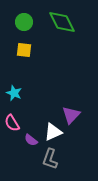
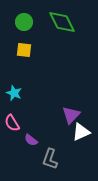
white triangle: moved 28 px right
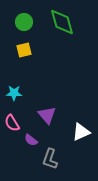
green diamond: rotated 12 degrees clockwise
yellow square: rotated 21 degrees counterclockwise
cyan star: rotated 21 degrees counterclockwise
purple triangle: moved 24 px left; rotated 24 degrees counterclockwise
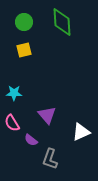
green diamond: rotated 12 degrees clockwise
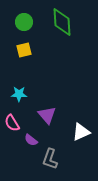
cyan star: moved 5 px right, 1 px down
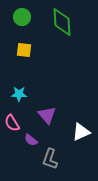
green circle: moved 2 px left, 5 px up
yellow square: rotated 21 degrees clockwise
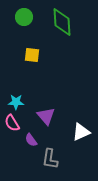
green circle: moved 2 px right
yellow square: moved 8 px right, 5 px down
cyan star: moved 3 px left, 8 px down
purple triangle: moved 1 px left, 1 px down
purple semicircle: rotated 16 degrees clockwise
gray L-shape: rotated 10 degrees counterclockwise
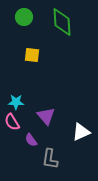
pink semicircle: moved 1 px up
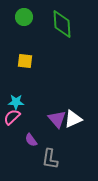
green diamond: moved 2 px down
yellow square: moved 7 px left, 6 px down
purple triangle: moved 11 px right, 3 px down
pink semicircle: moved 5 px up; rotated 78 degrees clockwise
white triangle: moved 8 px left, 13 px up
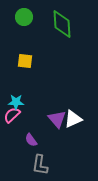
pink semicircle: moved 2 px up
gray L-shape: moved 10 px left, 6 px down
